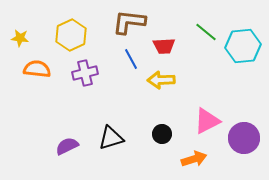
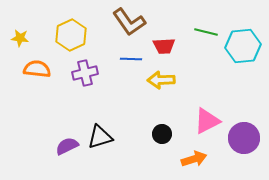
brown L-shape: rotated 132 degrees counterclockwise
green line: rotated 25 degrees counterclockwise
blue line: rotated 60 degrees counterclockwise
black triangle: moved 11 px left, 1 px up
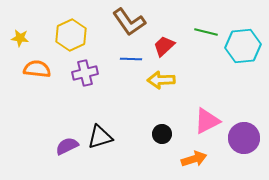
red trapezoid: rotated 140 degrees clockwise
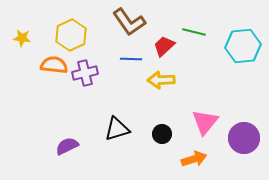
green line: moved 12 px left
yellow star: moved 2 px right
orange semicircle: moved 17 px right, 4 px up
pink triangle: moved 2 px left, 1 px down; rotated 24 degrees counterclockwise
black triangle: moved 17 px right, 8 px up
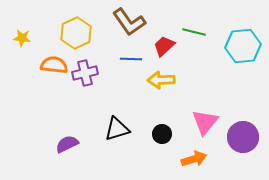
yellow hexagon: moved 5 px right, 2 px up
purple circle: moved 1 px left, 1 px up
purple semicircle: moved 2 px up
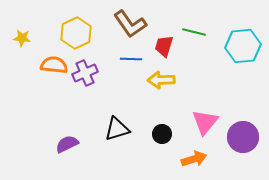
brown L-shape: moved 1 px right, 2 px down
red trapezoid: rotated 30 degrees counterclockwise
purple cross: rotated 10 degrees counterclockwise
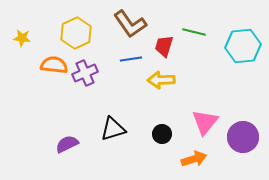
blue line: rotated 10 degrees counterclockwise
black triangle: moved 4 px left
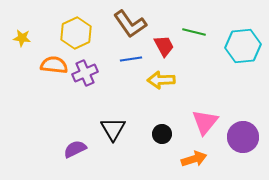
red trapezoid: rotated 135 degrees clockwise
black triangle: rotated 44 degrees counterclockwise
purple semicircle: moved 8 px right, 5 px down
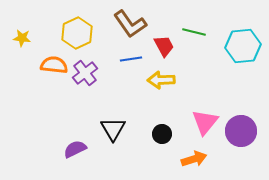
yellow hexagon: moved 1 px right
purple cross: rotated 15 degrees counterclockwise
purple circle: moved 2 px left, 6 px up
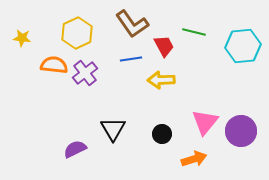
brown L-shape: moved 2 px right
